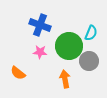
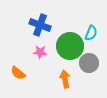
green circle: moved 1 px right
gray circle: moved 2 px down
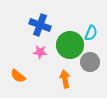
green circle: moved 1 px up
gray circle: moved 1 px right, 1 px up
orange semicircle: moved 3 px down
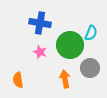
blue cross: moved 2 px up; rotated 10 degrees counterclockwise
pink star: rotated 16 degrees clockwise
gray circle: moved 6 px down
orange semicircle: moved 4 px down; rotated 42 degrees clockwise
